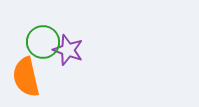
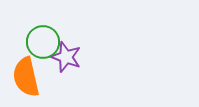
purple star: moved 2 px left, 7 px down
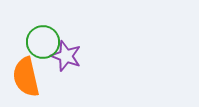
purple star: moved 1 px up
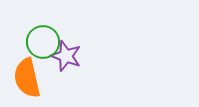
orange semicircle: moved 1 px right, 1 px down
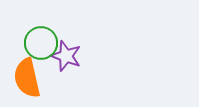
green circle: moved 2 px left, 1 px down
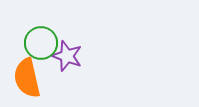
purple star: moved 1 px right
